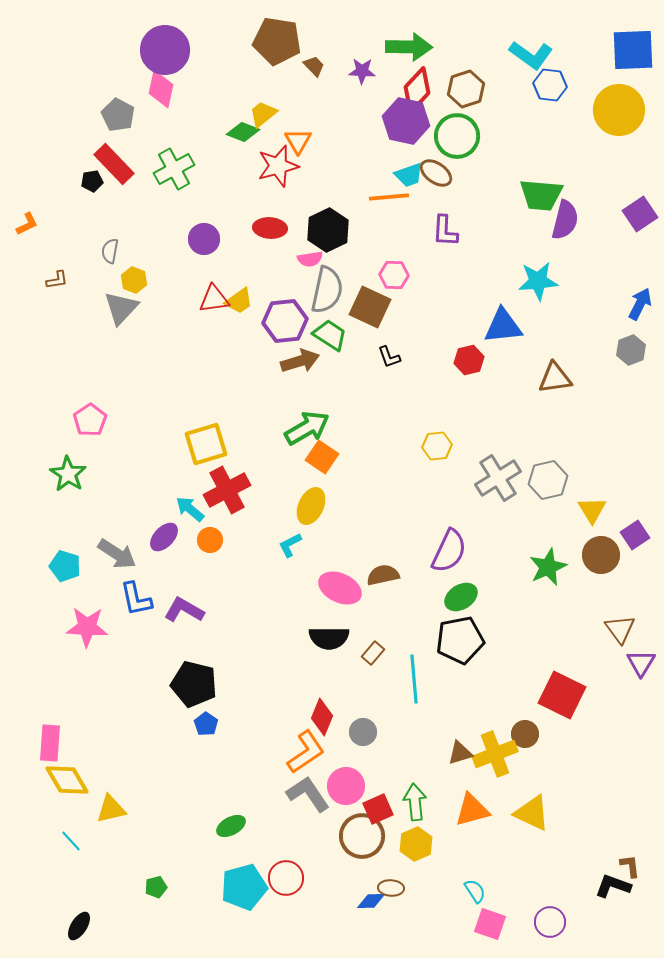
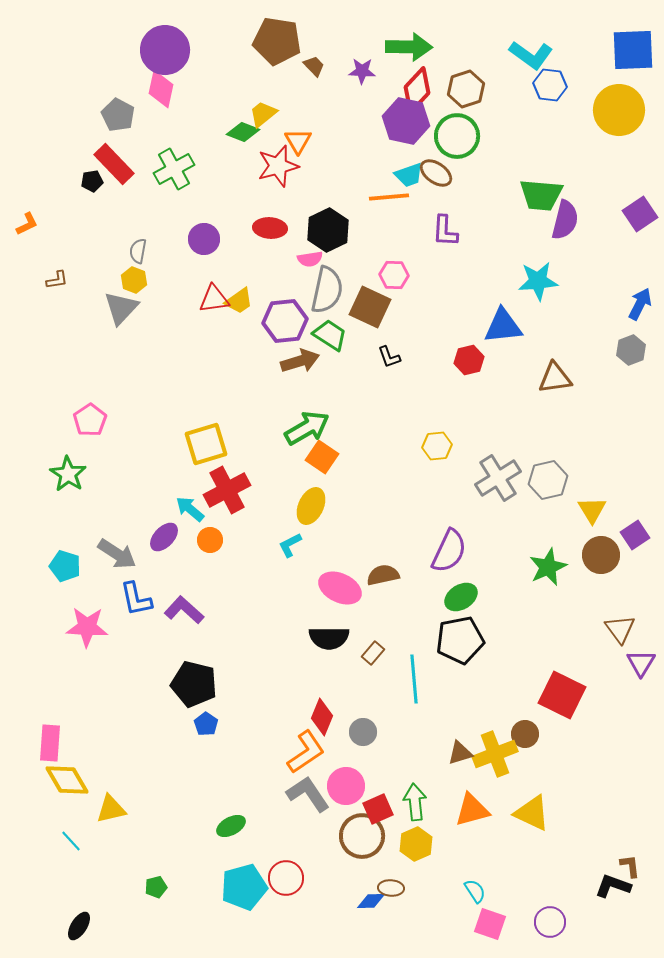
gray semicircle at (110, 251): moved 28 px right
purple L-shape at (184, 610): rotated 12 degrees clockwise
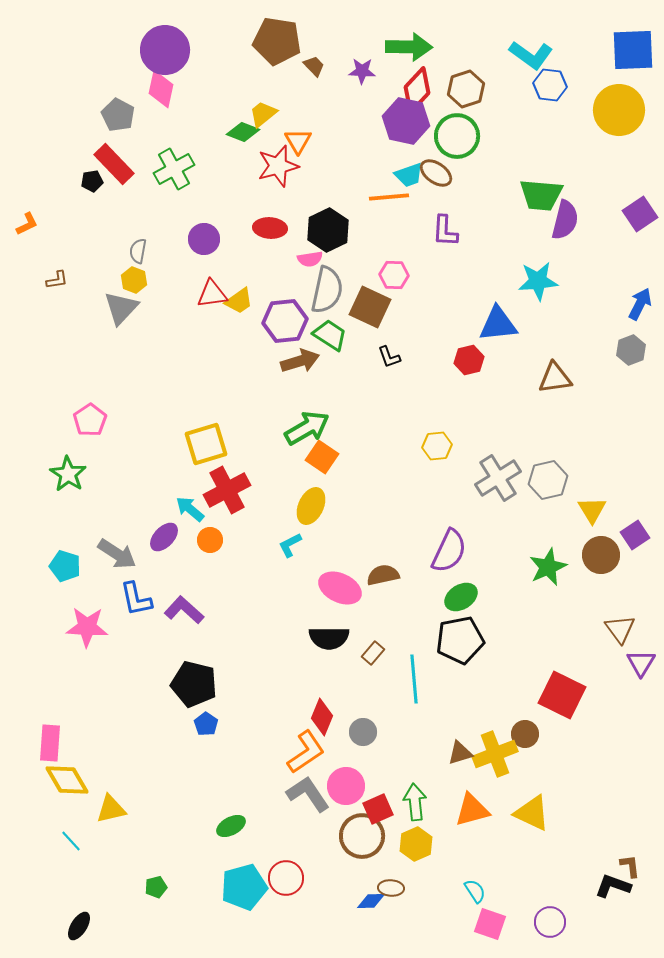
red triangle at (214, 299): moved 2 px left, 5 px up
blue triangle at (503, 326): moved 5 px left, 2 px up
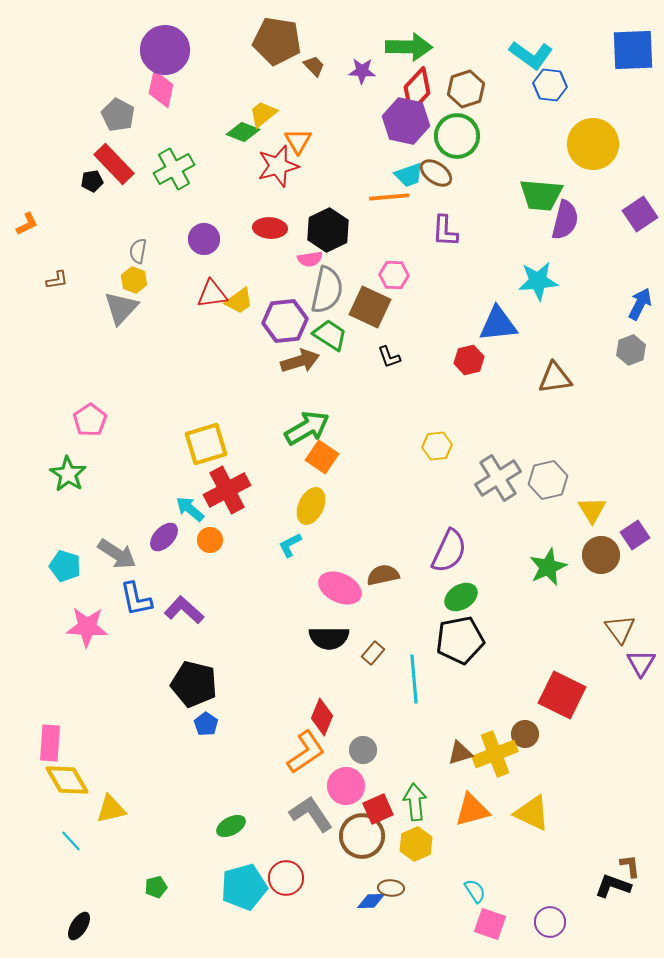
yellow circle at (619, 110): moved 26 px left, 34 px down
gray circle at (363, 732): moved 18 px down
gray L-shape at (308, 794): moved 3 px right, 20 px down
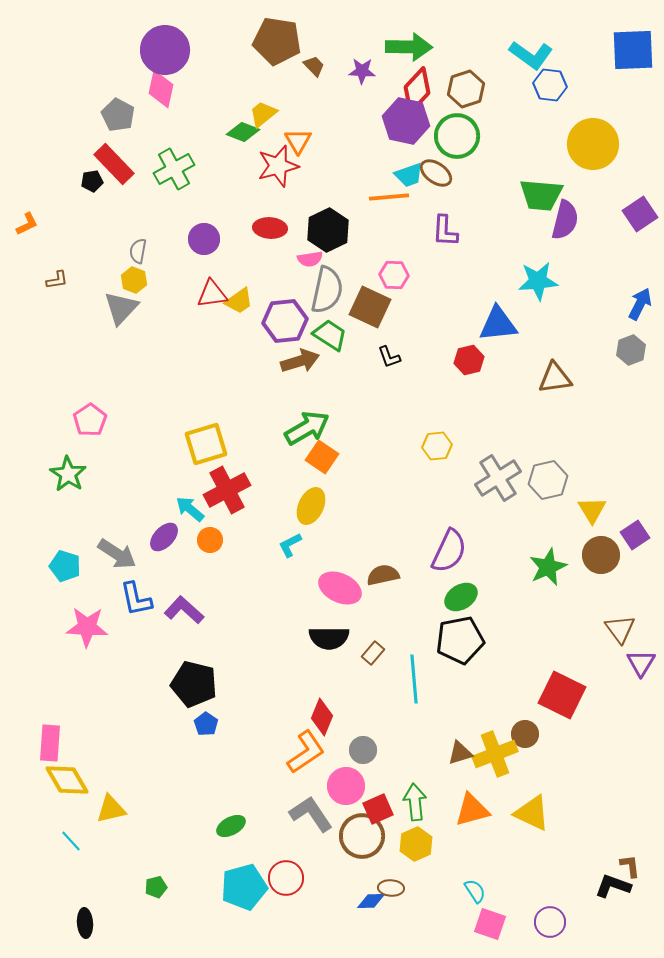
black ellipse at (79, 926): moved 6 px right, 3 px up; rotated 36 degrees counterclockwise
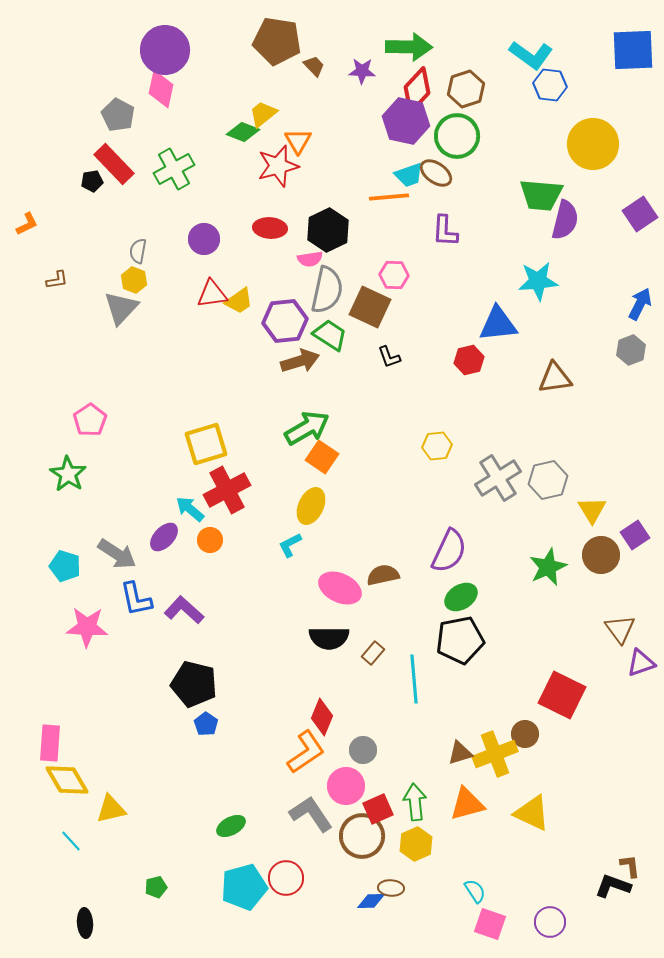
purple triangle at (641, 663): rotated 40 degrees clockwise
orange triangle at (472, 810): moved 5 px left, 6 px up
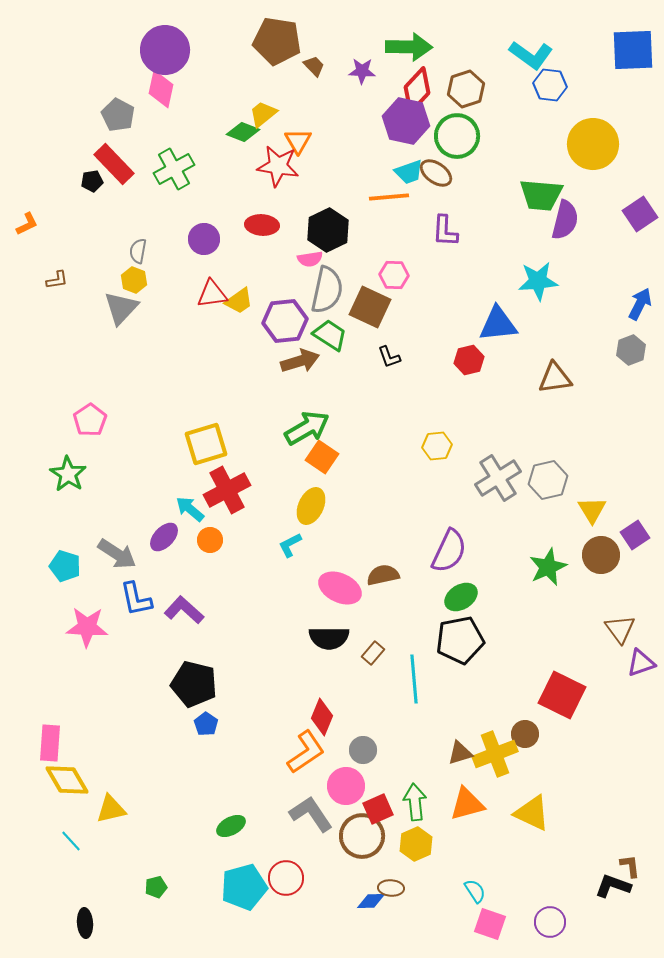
red star at (278, 166): rotated 24 degrees clockwise
cyan trapezoid at (409, 175): moved 3 px up
red ellipse at (270, 228): moved 8 px left, 3 px up
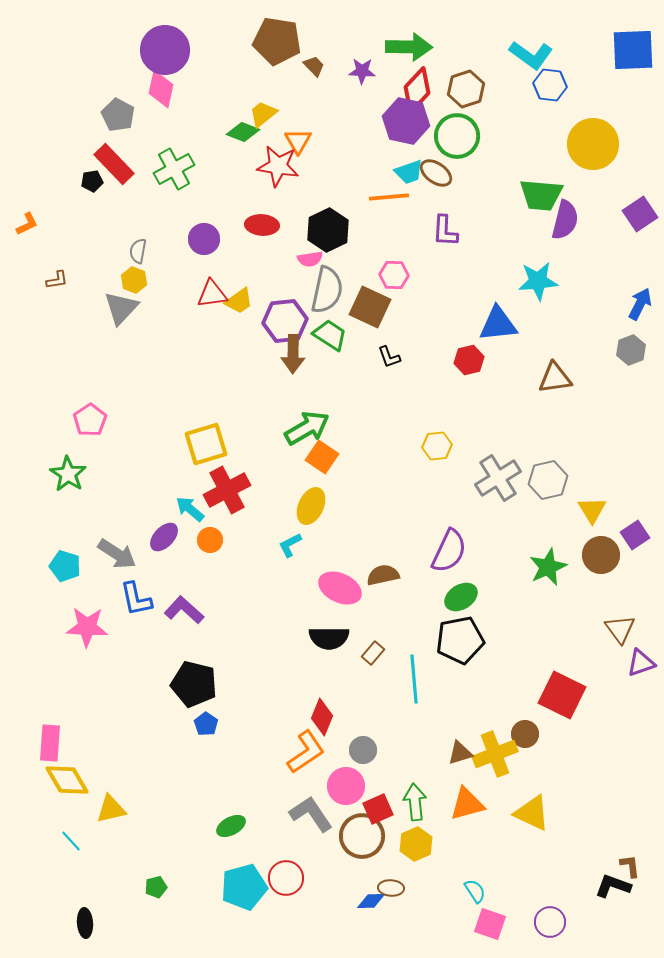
brown arrow at (300, 361): moved 7 px left, 7 px up; rotated 108 degrees clockwise
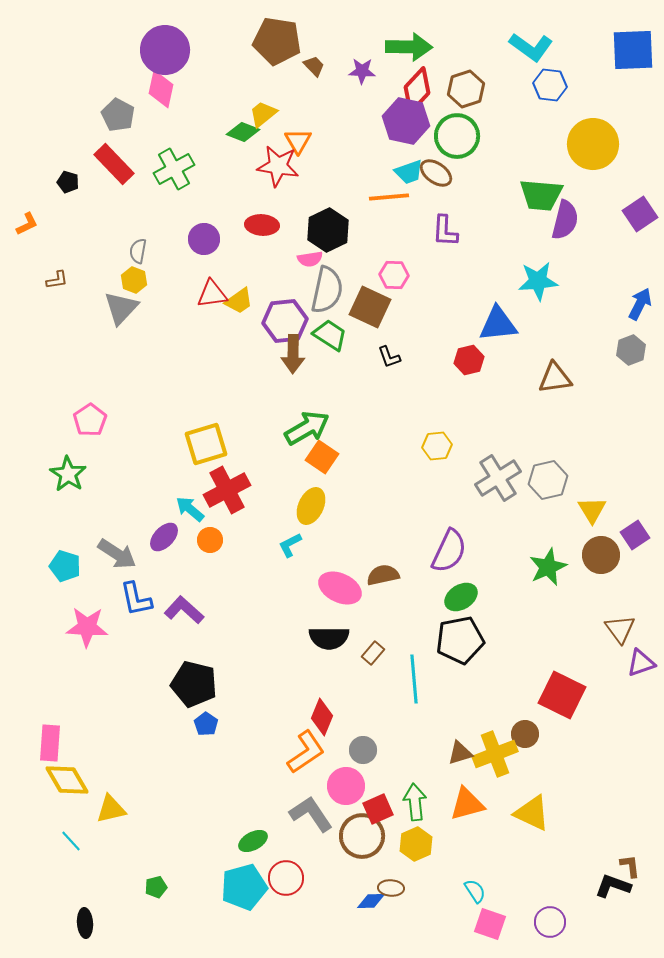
cyan L-shape at (531, 55): moved 8 px up
black pentagon at (92, 181): moved 24 px left, 1 px down; rotated 25 degrees clockwise
green ellipse at (231, 826): moved 22 px right, 15 px down
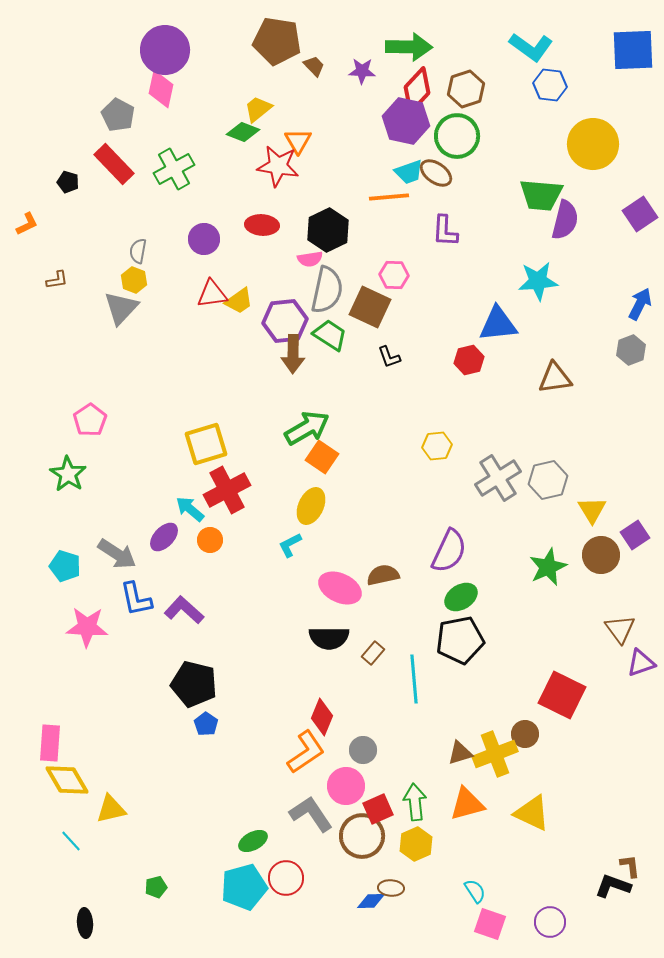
yellow trapezoid at (263, 114): moved 5 px left, 5 px up
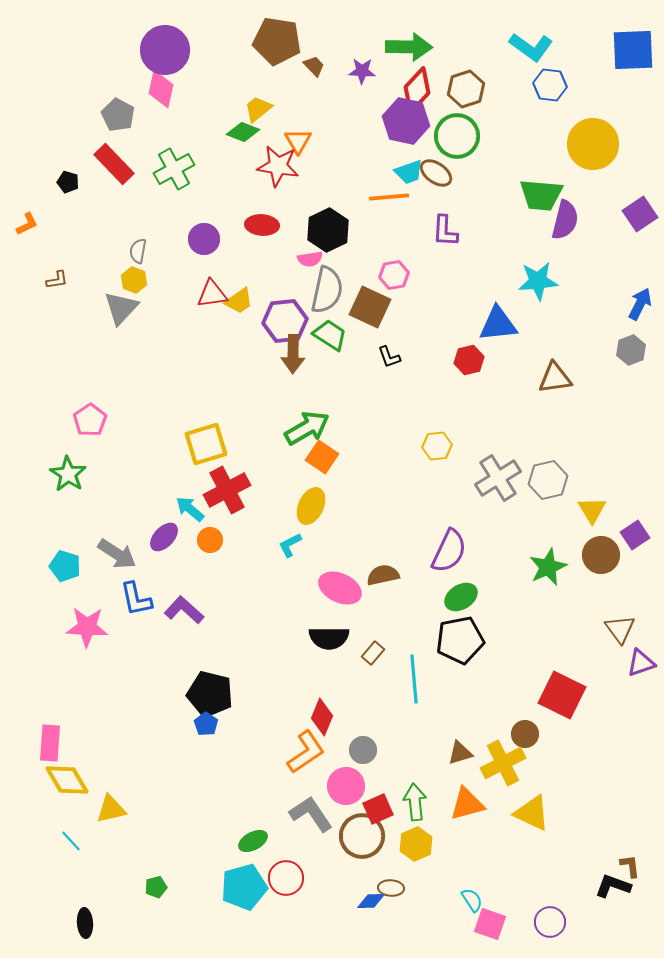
pink hexagon at (394, 275): rotated 12 degrees counterclockwise
black pentagon at (194, 684): moved 16 px right, 10 px down
yellow cross at (495, 754): moved 8 px right, 9 px down; rotated 6 degrees counterclockwise
cyan semicircle at (475, 891): moved 3 px left, 9 px down
